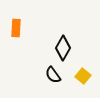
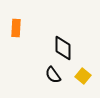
black diamond: rotated 30 degrees counterclockwise
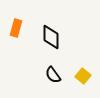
orange rectangle: rotated 12 degrees clockwise
black diamond: moved 12 px left, 11 px up
